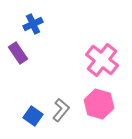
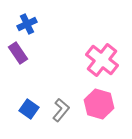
blue cross: moved 6 px left
blue square: moved 4 px left, 7 px up
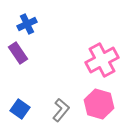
pink cross: rotated 24 degrees clockwise
blue square: moved 9 px left
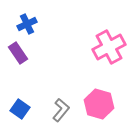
pink cross: moved 7 px right, 13 px up
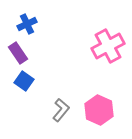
pink cross: moved 1 px left, 1 px up
pink hexagon: moved 6 px down; rotated 8 degrees clockwise
blue square: moved 4 px right, 28 px up
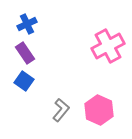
purple rectangle: moved 7 px right
